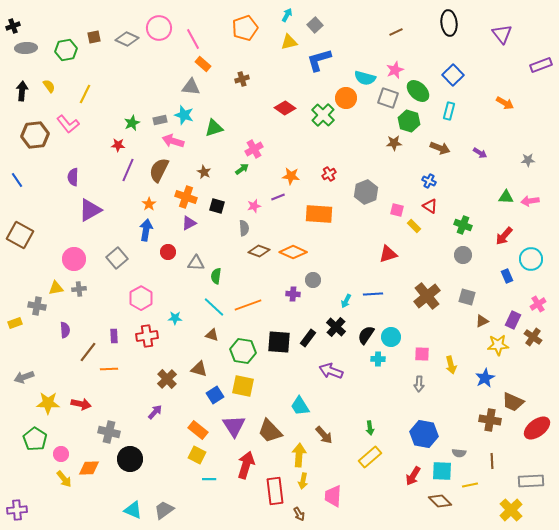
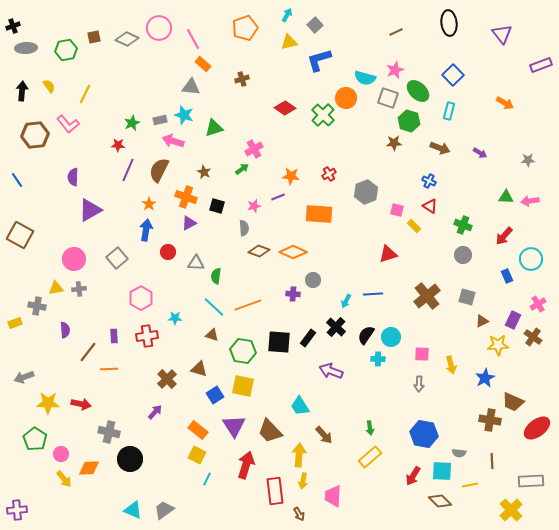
cyan line at (209, 479): moved 2 px left; rotated 64 degrees counterclockwise
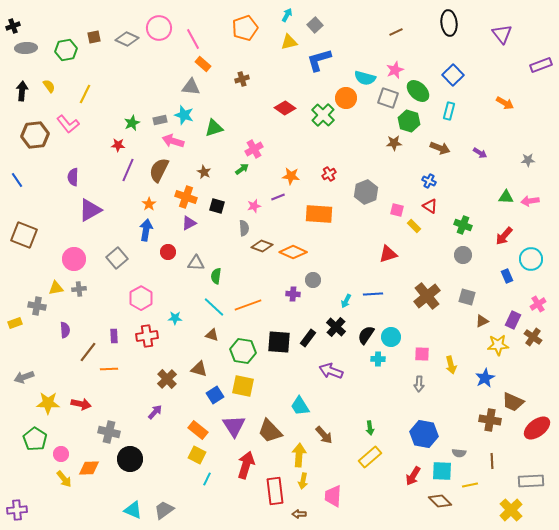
brown square at (20, 235): moved 4 px right; rotated 8 degrees counterclockwise
brown diamond at (259, 251): moved 3 px right, 5 px up
brown arrow at (299, 514): rotated 120 degrees clockwise
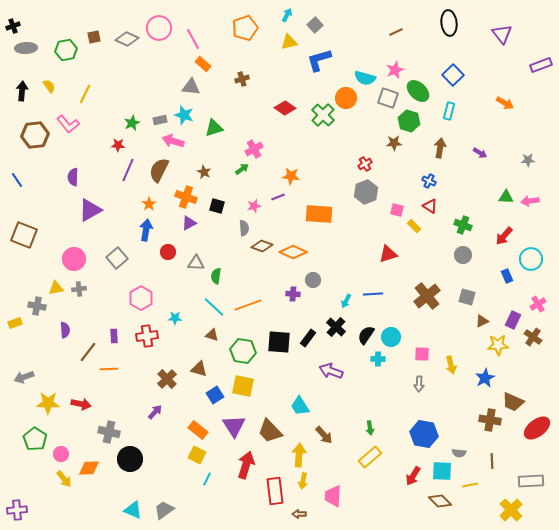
brown arrow at (440, 148): rotated 102 degrees counterclockwise
red cross at (329, 174): moved 36 px right, 10 px up
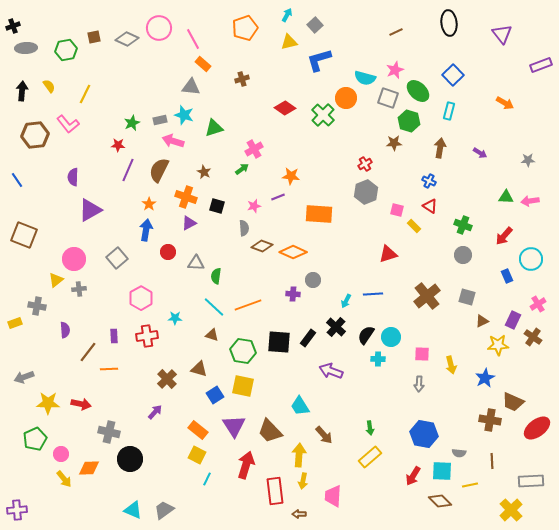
yellow triangle at (56, 288): moved 8 px up; rotated 28 degrees counterclockwise
green pentagon at (35, 439): rotated 15 degrees clockwise
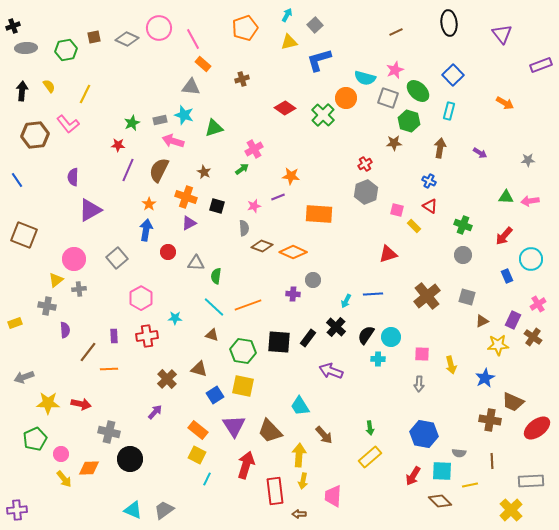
gray cross at (37, 306): moved 10 px right
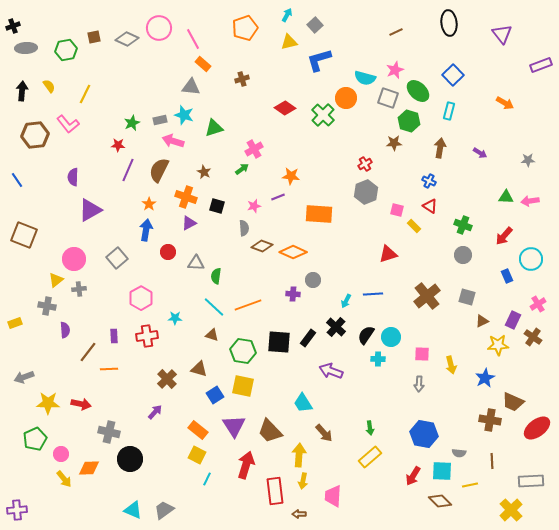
cyan trapezoid at (300, 406): moved 3 px right, 3 px up
brown arrow at (324, 435): moved 2 px up
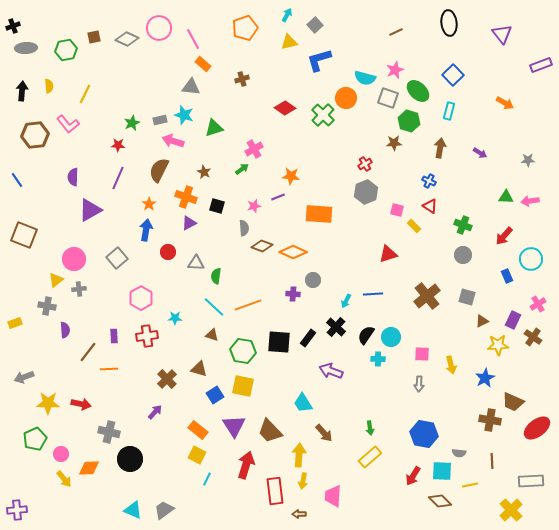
yellow semicircle at (49, 86): rotated 32 degrees clockwise
purple line at (128, 170): moved 10 px left, 8 px down
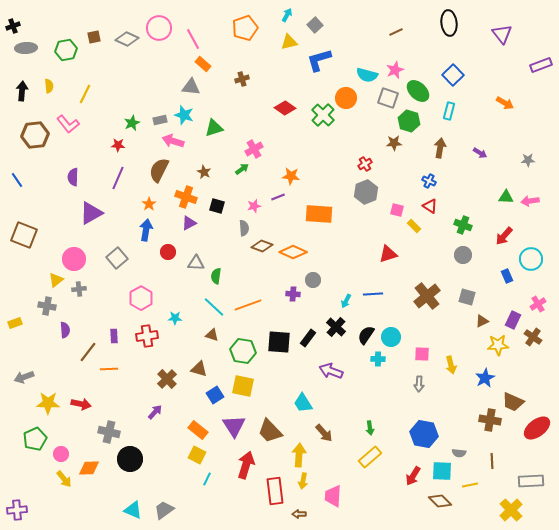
cyan semicircle at (365, 78): moved 2 px right, 3 px up
purple triangle at (90, 210): moved 1 px right, 3 px down
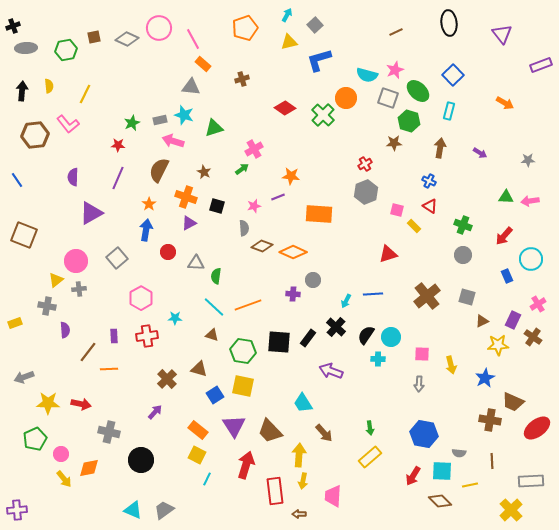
pink circle at (74, 259): moved 2 px right, 2 px down
black circle at (130, 459): moved 11 px right, 1 px down
orange diamond at (89, 468): rotated 10 degrees counterclockwise
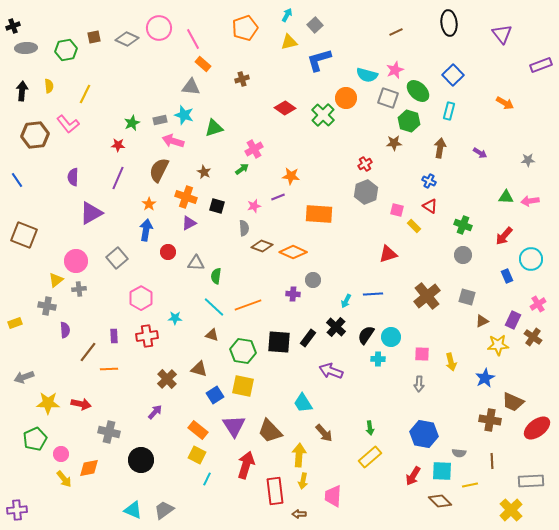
yellow arrow at (451, 365): moved 3 px up
